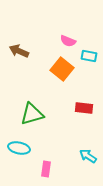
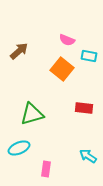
pink semicircle: moved 1 px left, 1 px up
brown arrow: rotated 114 degrees clockwise
cyan ellipse: rotated 35 degrees counterclockwise
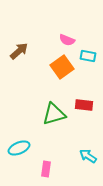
cyan rectangle: moved 1 px left
orange square: moved 2 px up; rotated 15 degrees clockwise
red rectangle: moved 3 px up
green triangle: moved 22 px right
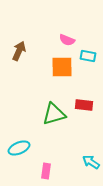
brown arrow: rotated 24 degrees counterclockwise
orange square: rotated 35 degrees clockwise
cyan arrow: moved 3 px right, 6 px down
pink rectangle: moved 2 px down
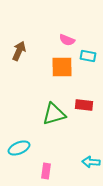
cyan arrow: rotated 30 degrees counterclockwise
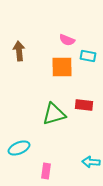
brown arrow: rotated 30 degrees counterclockwise
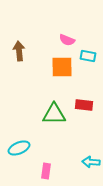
green triangle: rotated 15 degrees clockwise
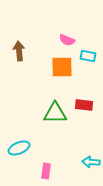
green triangle: moved 1 px right, 1 px up
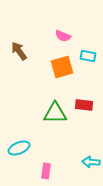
pink semicircle: moved 4 px left, 4 px up
brown arrow: rotated 30 degrees counterclockwise
orange square: rotated 15 degrees counterclockwise
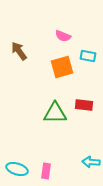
cyan ellipse: moved 2 px left, 21 px down; rotated 40 degrees clockwise
